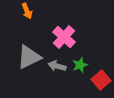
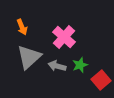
orange arrow: moved 5 px left, 16 px down
gray triangle: rotated 16 degrees counterclockwise
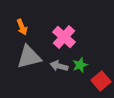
gray triangle: rotated 28 degrees clockwise
gray arrow: moved 2 px right
red square: moved 1 px down
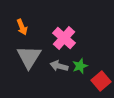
pink cross: moved 1 px down
gray triangle: rotated 44 degrees counterclockwise
green star: moved 1 px down
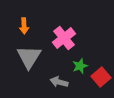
orange arrow: moved 2 px right, 1 px up; rotated 21 degrees clockwise
pink cross: rotated 10 degrees clockwise
gray arrow: moved 16 px down
red square: moved 4 px up
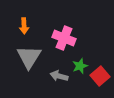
pink cross: rotated 30 degrees counterclockwise
red square: moved 1 px left, 1 px up
gray arrow: moved 6 px up
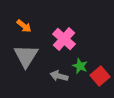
orange arrow: rotated 49 degrees counterclockwise
pink cross: moved 1 px down; rotated 20 degrees clockwise
gray triangle: moved 3 px left, 1 px up
green star: rotated 28 degrees counterclockwise
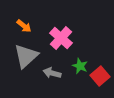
pink cross: moved 3 px left, 1 px up
gray triangle: rotated 16 degrees clockwise
gray arrow: moved 7 px left, 3 px up
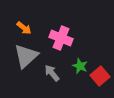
orange arrow: moved 2 px down
pink cross: rotated 20 degrees counterclockwise
gray arrow: rotated 36 degrees clockwise
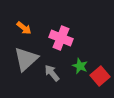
gray triangle: moved 3 px down
